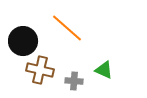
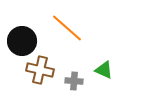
black circle: moved 1 px left
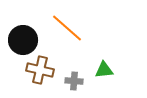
black circle: moved 1 px right, 1 px up
green triangle: rotated 30 degrees counterclockwise
